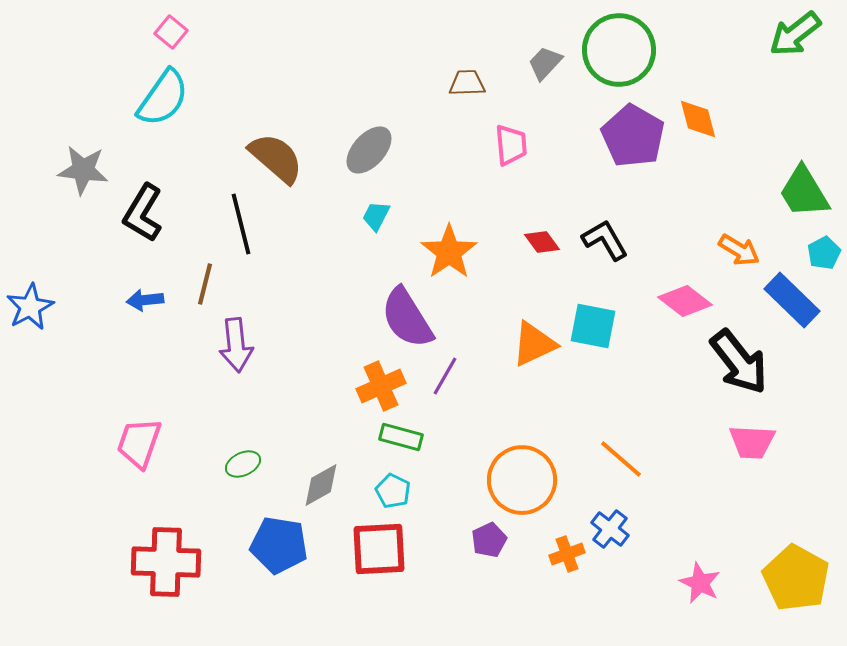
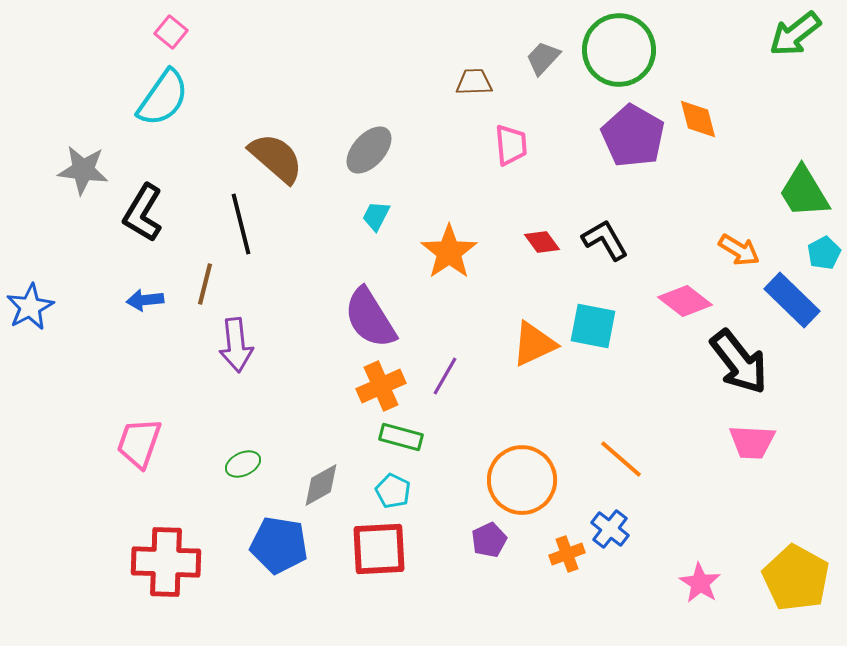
gray trapezoid at (545, 63): moved 2 px left, 5 px up
brown trapezoid at (467, 83): moved 7 px right, 1 px up
purple semicircle at (407, 318): moved 37 px left
pink star at (700, 583): rotated 6 degrees clockwise
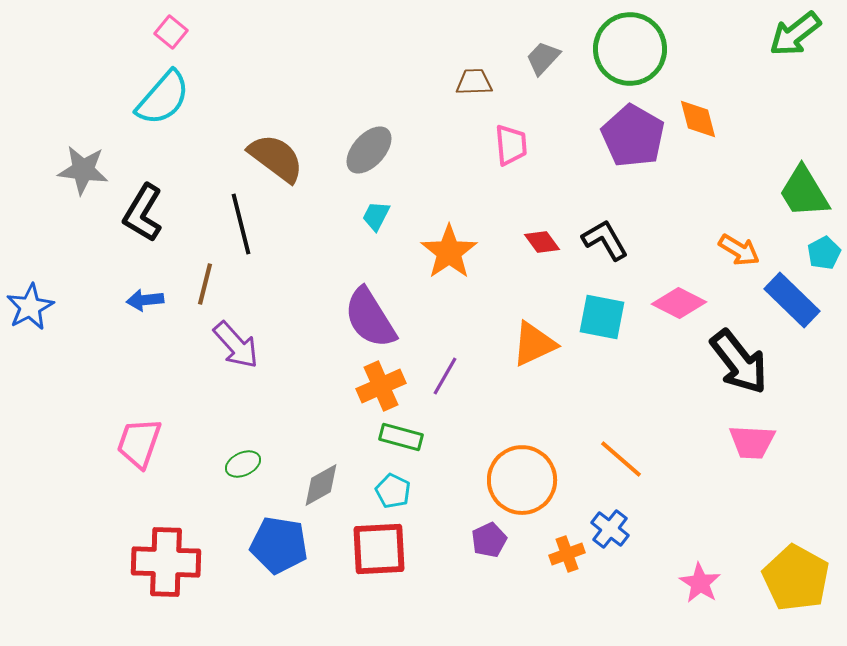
green circle at (619, 50): moved 11 px right, 1 px up
cyan semicircle at (163, 98): rotated 6 degrees clockwise
brown semicircle at (276, 158): rotated 4 degrees counterclockwise
pink diamond at (685, 301): moved 6 px left, 2 px down; rotated 10 degrees counterclockwise
cyan square at (593, 326): moved 9 px right, 9 px up
purple arrow at (236, 345): rotated 36 degrees counterclockwise
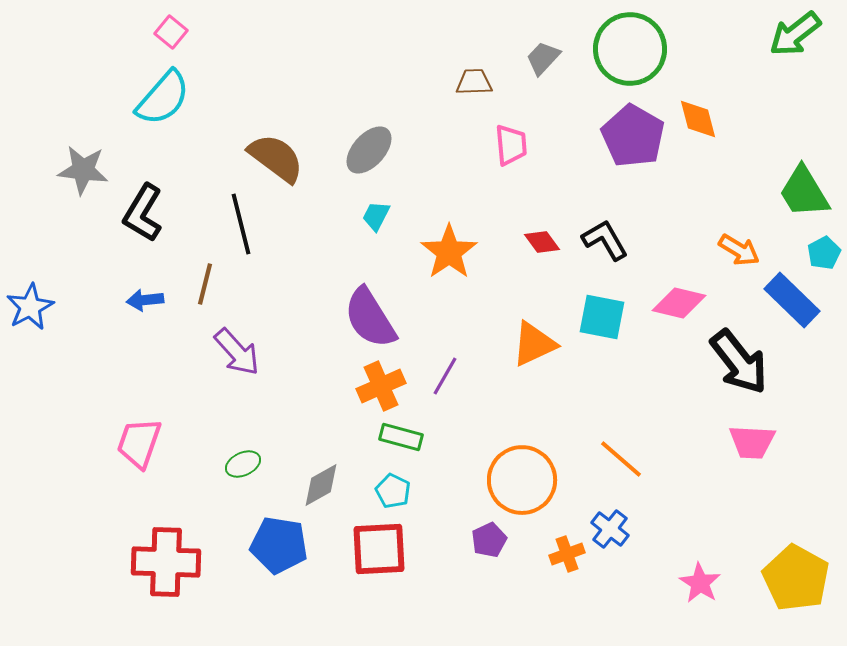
pink diamond at (679, 303): rotated 14 degrees counterclockwise
purple arrow at (236, 345): moved 1 px right, 7 px down
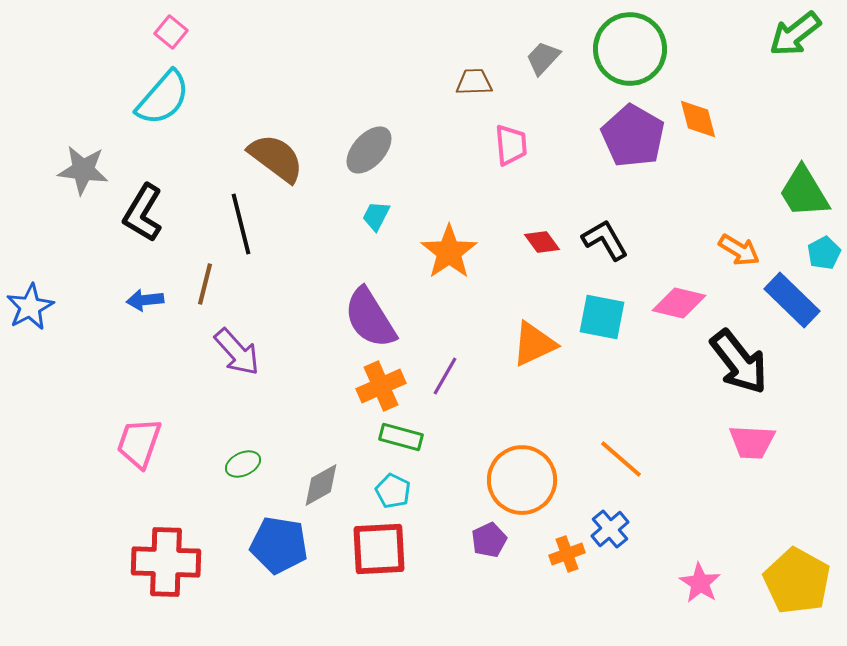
blue cross at (610, 529): rotated 12 degrees clockwise
yellow pentagon at (796, 578): moved 1 px right, 3 px down
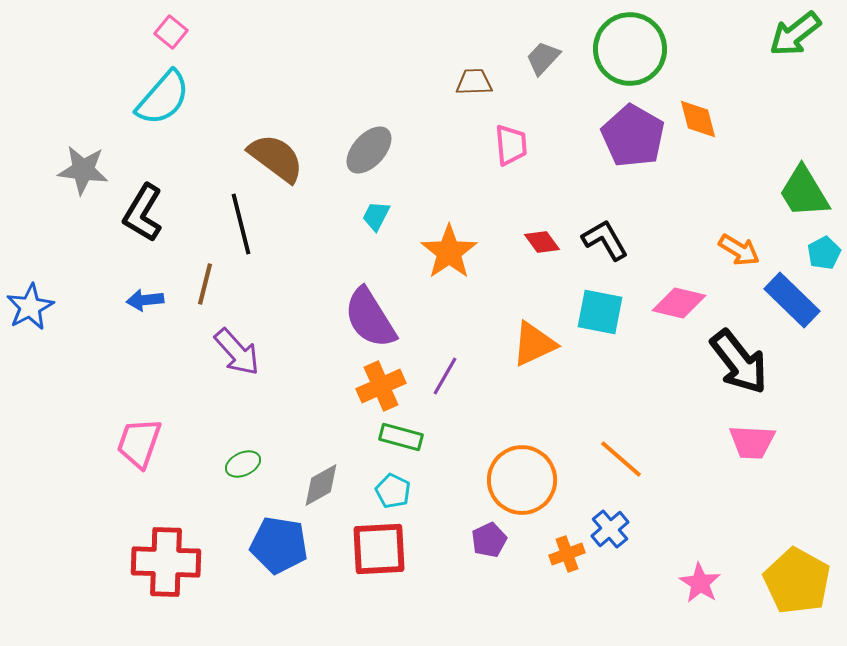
cyan square at (602, 317): moved 2 px left, 5 px up
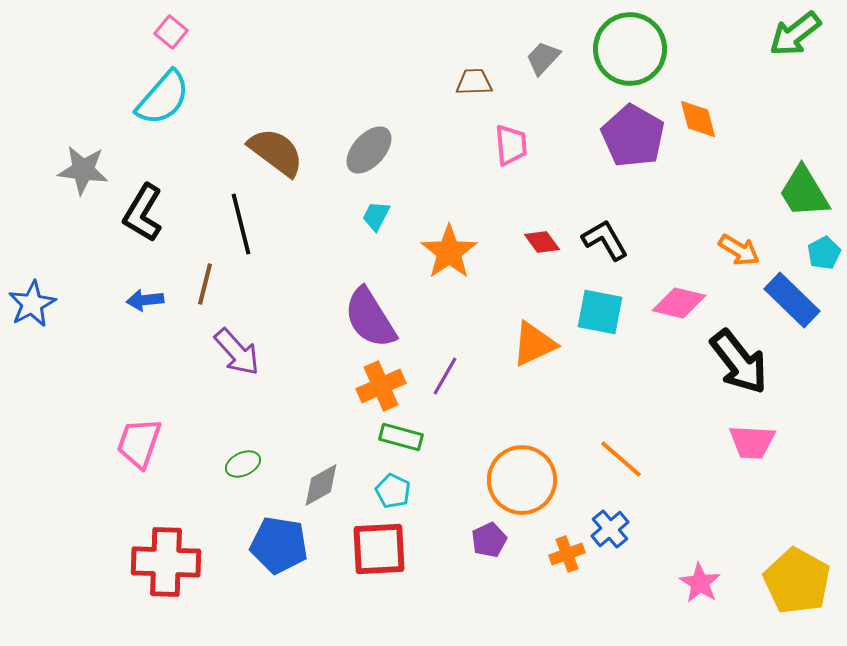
brown semicircle at (276, 158): moved 6 px up
blue star at (30, 307): moved 2 px right, 3 px up
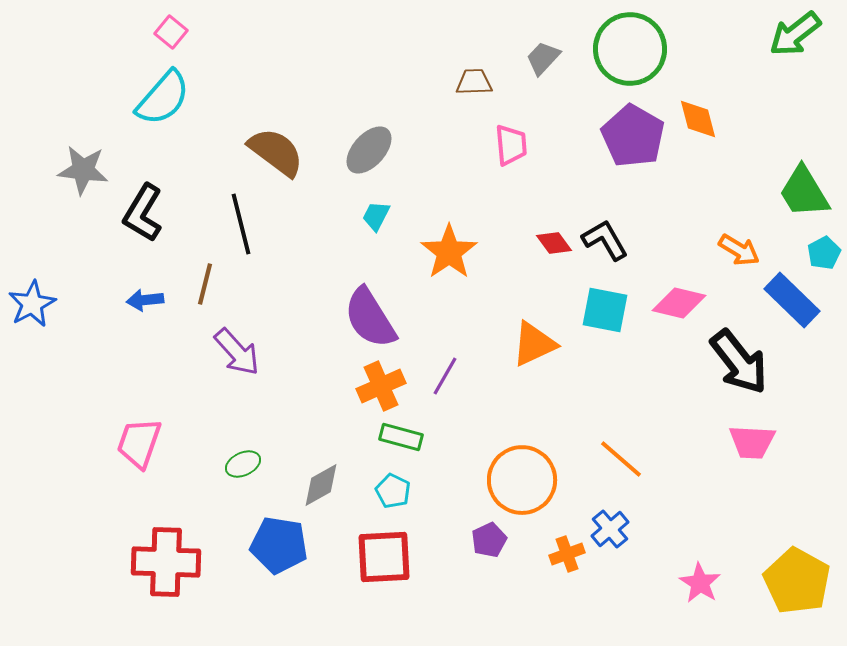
red diamond at (542, 242): moved 12 px right, 1 px down
cyan square at (600, 312): moved 5 px right, 2 px up
red square at (379, 549): moved 5 px right, 8 px down
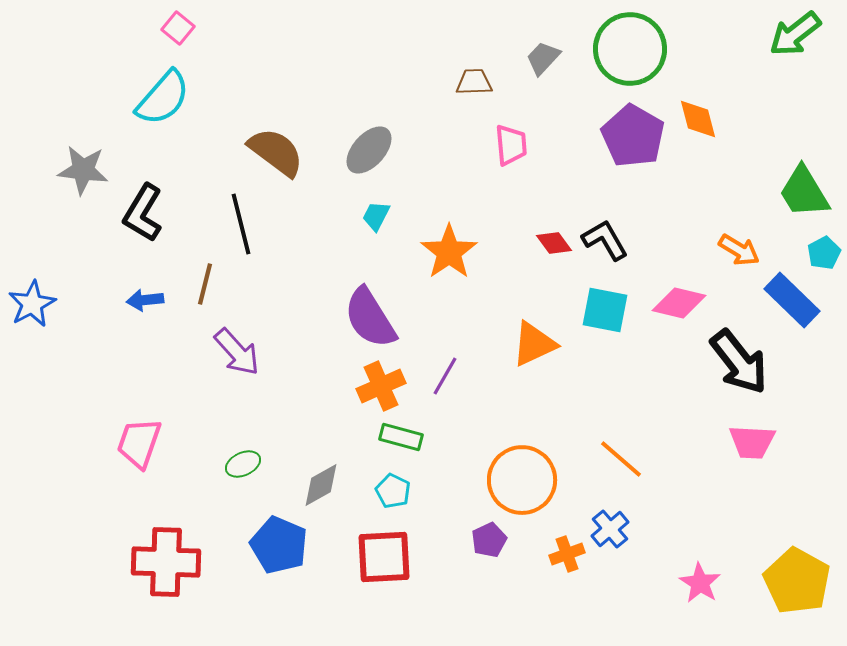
pink square at (171, 32): moved 7 px right, 4 px up
blue pentagon at (279, 545): rotated 14 degrees clockwise
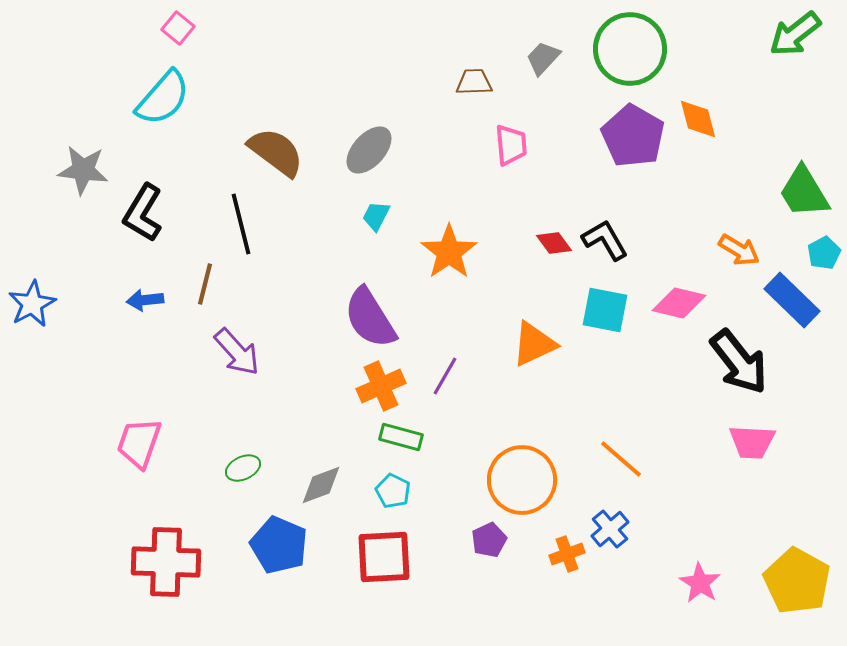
green ellipse at (243, 464): moved 4 px down
gray diamond at (321, 485): rotated 9 degrees clockwise
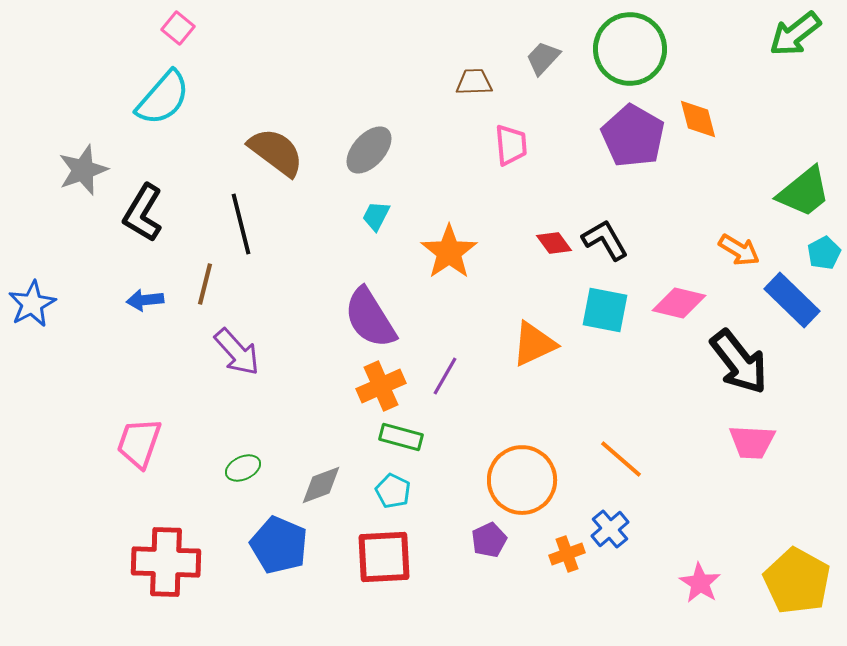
gray star at (83, 170): rotated 27 degrees counterclockwise
green trapezoid at (804, 192): rotated 98 degrees counterclockwise
